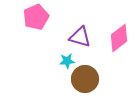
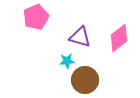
brown circle: moved 1 px down
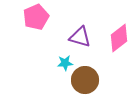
cyan star: moved 2 px left, 2 px down
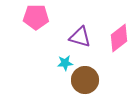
pink pentagon: rotated 25 degrees clockwise
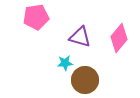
pink pentagon: rotated 10 degrees counterclockwise
pink diamond: rotated 12 degrees counterclockwise
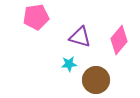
pink diamond: moved 2 px down
cyan star: moved 4 px right, 1 px down
brown circle: moved 11 px right
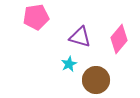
pink diamond: moved 1 px up
cyan star: rotated 21 degrees counterclockwise
